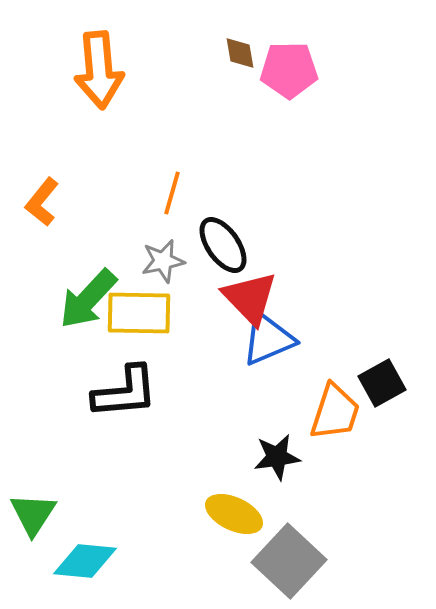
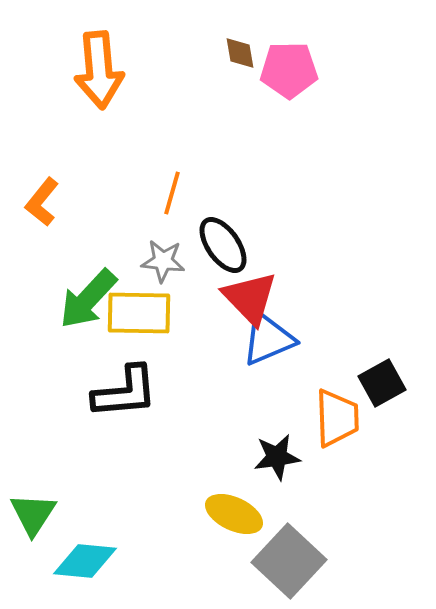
gray star: rotated 18 degrees clockwise
orange trapezoid: moved 2 px right, 6 px down; rotated 20 degrees counterclockwise
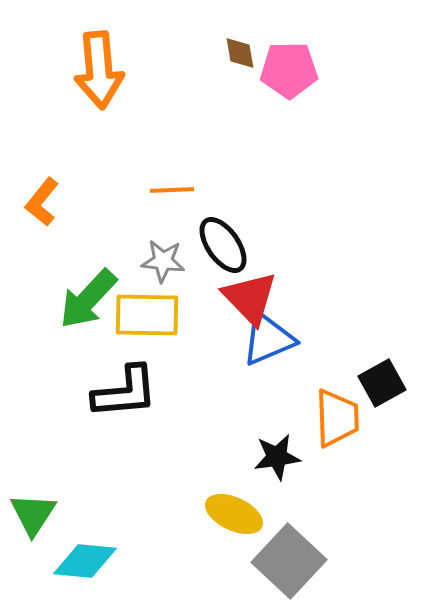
orange line: moved 3 px up; rotated 72 degrees clockwise
yellow rectangle: moved 8 px right, 2 px down
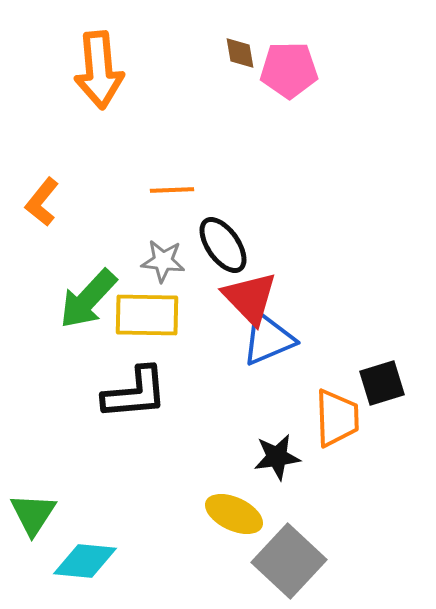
black square: rotated 12 degrees clockwise
black L-shape: moved 10 px right, 1 px down
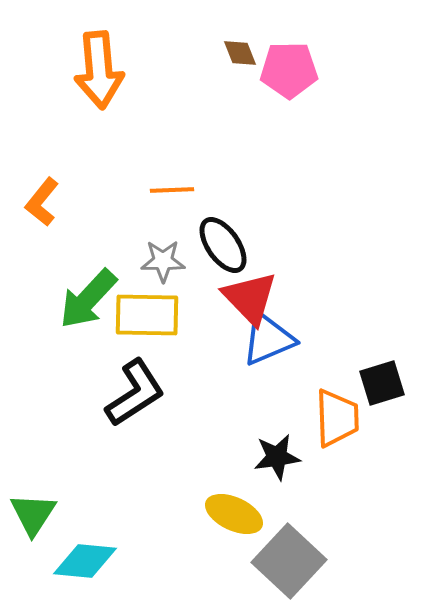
brown diamond: rotated 12 degrees counterclockwise
gray star: rotated 6 degrees counterclockwise
black L-shape: rotated 28 degrees counterclockwise
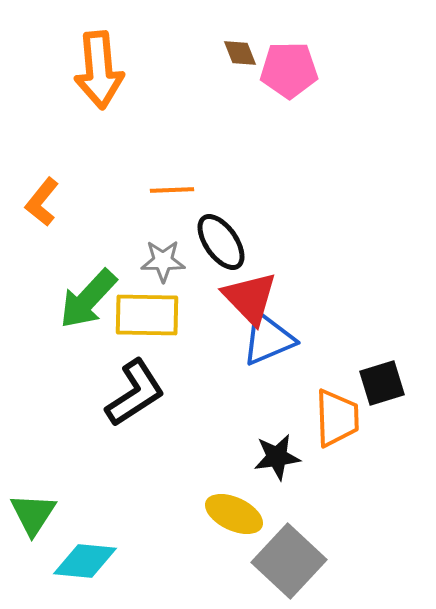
black ellipse: moved 2 px left, 3 px up
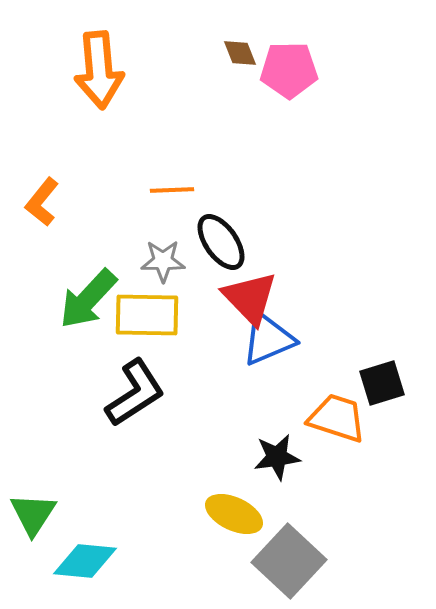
orange trapezoid: rotated 70 degrees counterclockwise
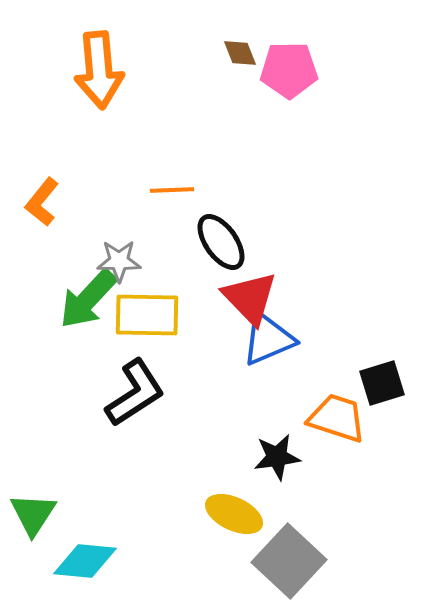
gray star: moved 44 px left
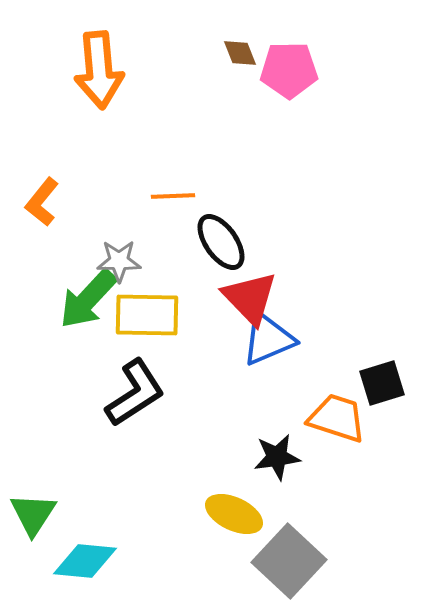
orange line: moved 1 px right, 6 px down
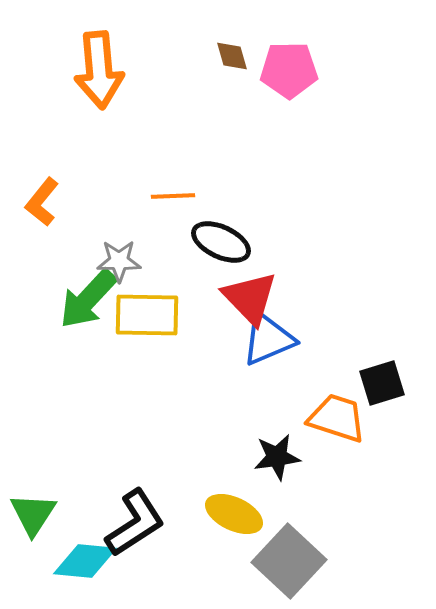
brown diamond: moved 8 px left, 3 px down; rotated 6 degrees clockwise
black ellipse: rotated 30 degrees counterclockwise
black L-shape: moved 130 px down
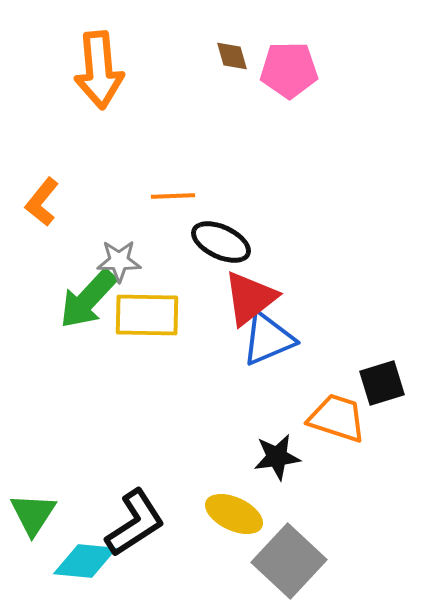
red triangle: rotated 36 degrees clockwise
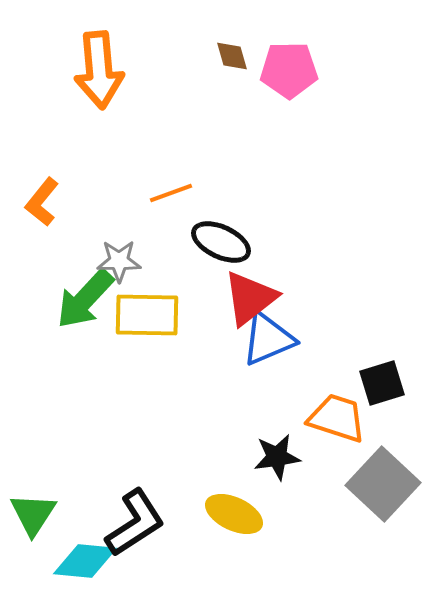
orange line: moved 2 px left, 3 px up; rotated 18 degrees counterclockwise
green arrow: moved 3 px left
gray square: moved 94 px right, 77 px up
